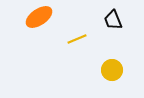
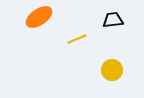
black trapezoid: rotated 105 degrees clockwise
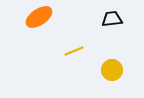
black trapezoid: moved 1 px left, 1 px up
yellow line: moved 3 px left, 12 px down
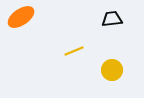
orange ellipse: moved 18 px left
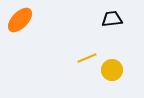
orange ellipse: moved 1 px left, 3 px down; rotated 12 degrees counterclockwise
yellow line: moved 13 px right, 7 px down
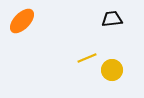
orange ellipse: moved 2 px right, 1 px down
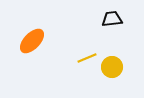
orange ellipse: moved 10 px right, 20 px down
yellow circle: moved 3 px up
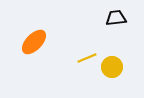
black trapezoid: moved 4 px right, 1 px up
orange ellipse: moved 2 px right, 1 px down
